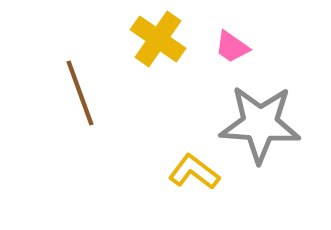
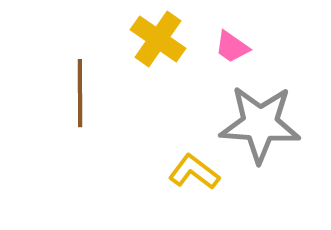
brown line: rotated 20 degrees clockwise
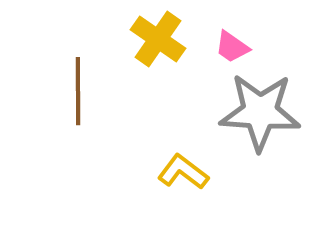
brown line: moved 2 px left, 2 px up
gray star: moved 12 px up
yellow L-shape: moved 11 px left
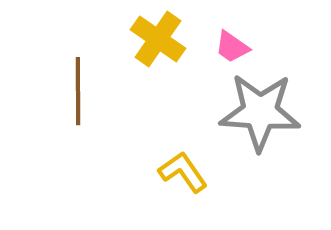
yellow L-shape: rotated 18 degrees clockwise
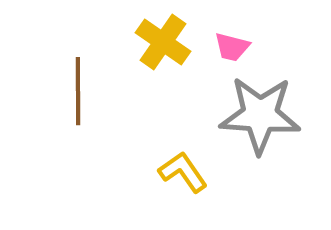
yellow cross: moved 5 px right, 3 px down
pink trapezoid: rotated 21 degrees counterclockwise
gray star: moved 3 px down
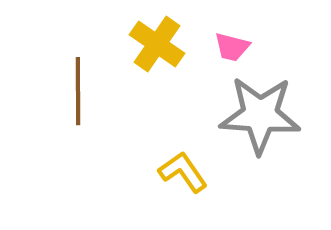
yellow cross: moved 6 px left, 2 px down
